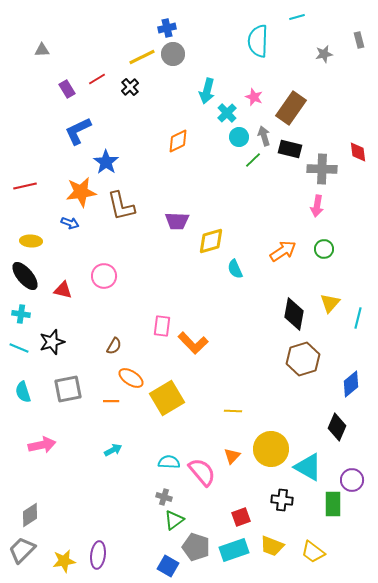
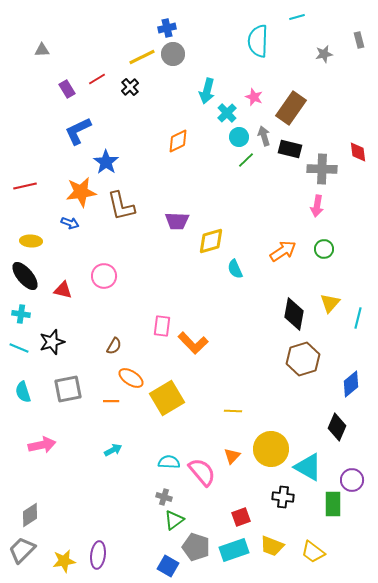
green line at (253, 160): moved 7 px left
black cross at (282, 500): moved 1 px right, 3 px up
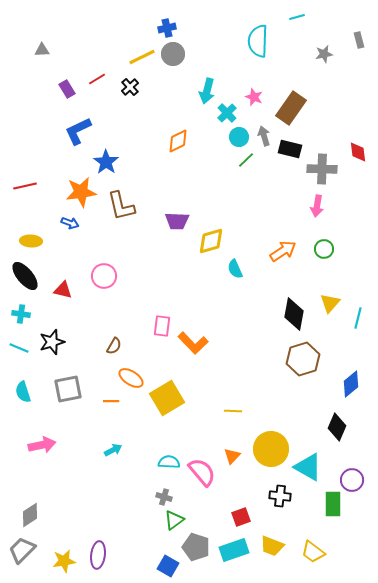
black cross at (283, 497): moved 3 px left, 1 px up
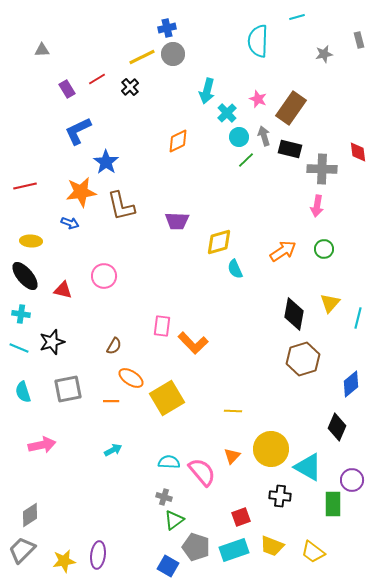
pink star at (254, 97): moved 4 px right, 2 px down
yellow diamond at (211, 241): moved 8 px right, 1 px down
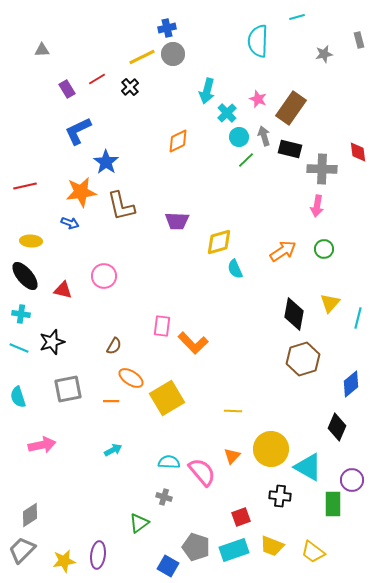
cyan semicircle at (23, 392): moved 5 px left, 5 px down
green triangle at (174, 520): moved 35 px left, 3 px down
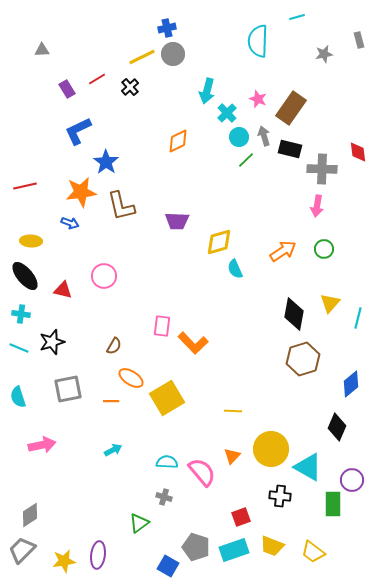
cyan semicircle at (169, 462): moved 2 px left
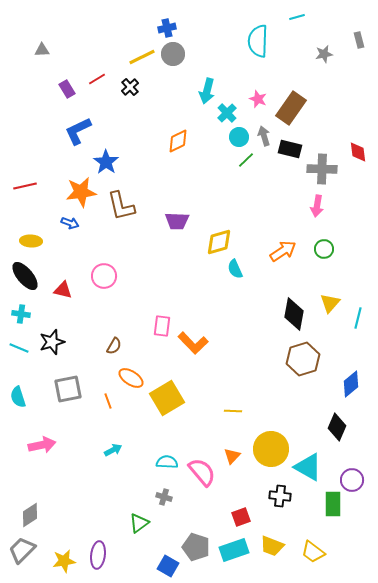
orange line at (111, 401): moved 3 px left; rotated 70 degrees clockwise
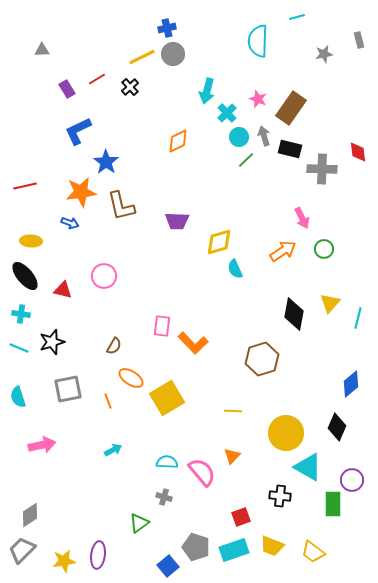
pink arrow at (317, 206): moved 15 px left, 12 px down; rotated 35 degrees counterclockwise
brown hexagon at (303, 359): moved 41 px left
yellow circle at (271, 449): moved 15 px right, 16 px up
blue square at (168, 566): rotated 20 degrees clockwise
